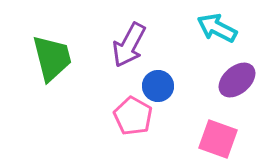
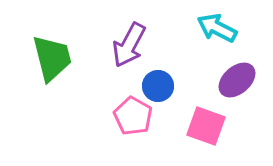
pink square: moved 12 px left, 13 px up
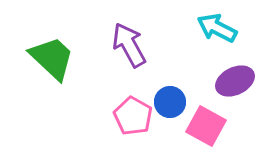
purple arrow: rotated 123 degrees clockwise
green trapezoid: rotated 33 degrees counterclockwise
purple ellipse: moved 2 px left, 1 px down; rotated 15 degrees clockwise
blue circle: moved 12 px right, 16 px down
pink square: rotated 9 degrees clockwise
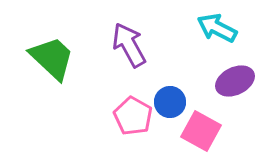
pink square: moved 5 px left, 5 px down
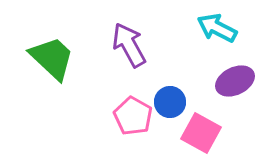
pink square: moved 2 px down
